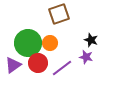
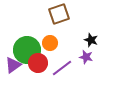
green circle: moved 1 px left, 7 px down
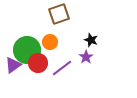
orange circle: moved 1 px up
purple star: rotated 24 degrees clockwise
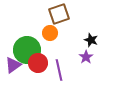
orange circle: moved 9 px up
purple line: moved 3 px left, 2 px down; rotated 65 degrees counterclockwise
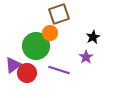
black star: moved 2 px right, 3 px up; rotated 24 degrees clockwise
green circle: moved 9 px right, 4 px up
red circle: moved 11 px left, 10 px down
purple line: rotated 60 degrees counterclockwise
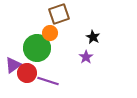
black star: rotated 16 degrees counterclockwise
green circle: moved 1 px right, 2 px down
purple line: moved 11 px left, 11 px down
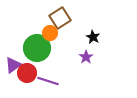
brown square: moved 1 px right, 4 px down; rotated 15 degrees counterclockwise
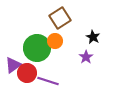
orange circle: moved 5 px right, 8 px down
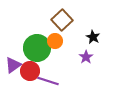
brown square: moved 2 px right, 2 px down; rotated 10 degrees counterclockwise
red circle: moved 3 px right, 2 px up
